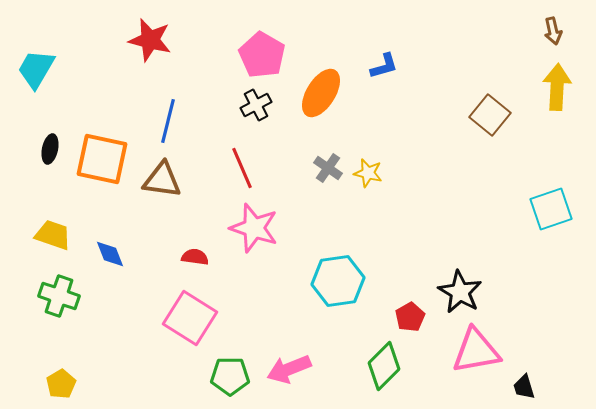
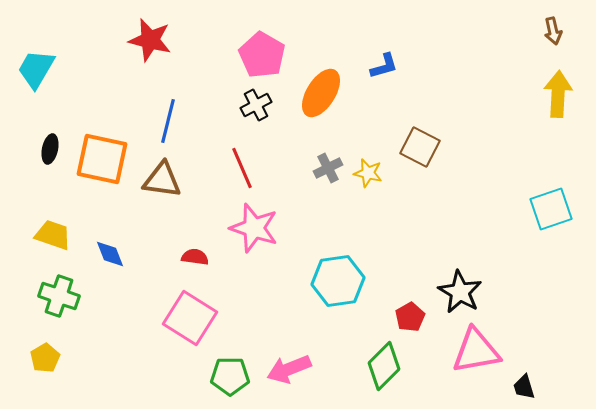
yellow arrow: moved 1 px right, 7 px down
brown square: moved 70 px left, 32 px down; rotated 12 degrees counterclockwise
gray cross: rotated 28 degrees clockwise
yellow pentagon: moved 16 px left, 26 px up
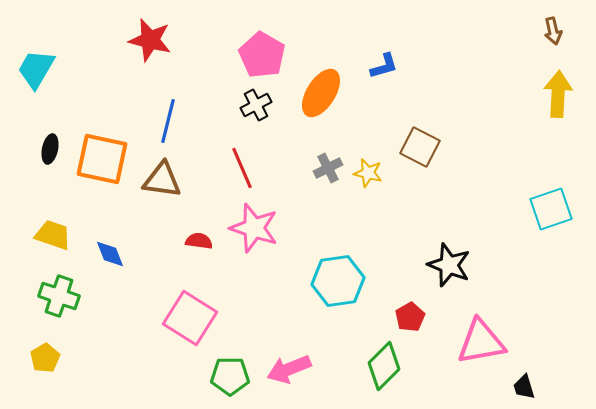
red semicircle: moved 4 px right, 16 px up
black star: moved 11 px left, 27 px up; rotated 9 degrees counterclockwise
pink triangle: moved 5 px right, 9 px up
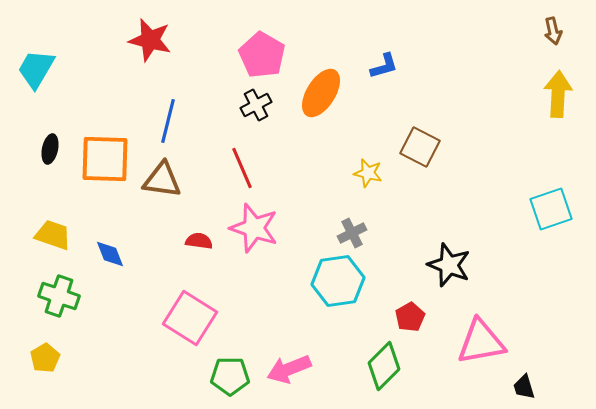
orange square: moved 3 px right; rotated 10 degrees counterclockwise
gray cross: moved 24 px right, 65 px down
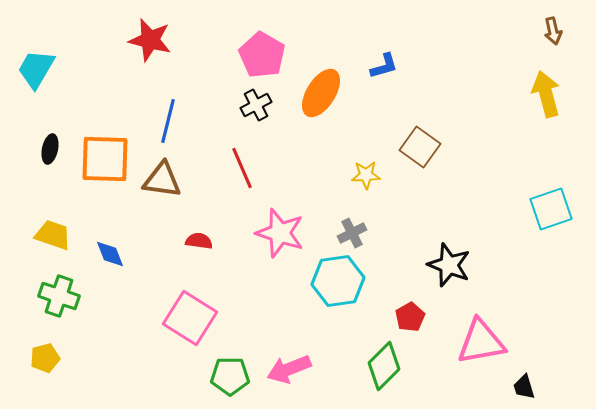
yellow arrow: moved 12 px left; rotated 18 degrees counterclockwise
brown square: rotated 9 degrees clockwise
yellow star: moved 2 px left, 2 px down; rotated 16 degrees counterclockwise
pink star: moved 26 px right, 5 px down
yellow pentagon: rotated 16 degrees clockwise
